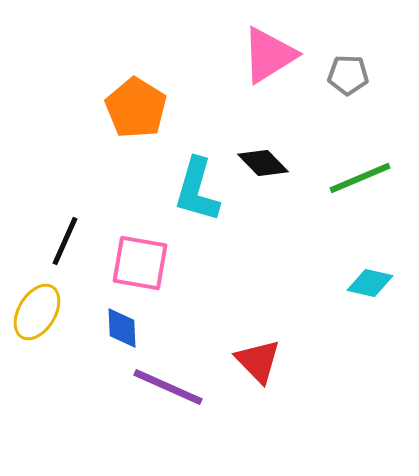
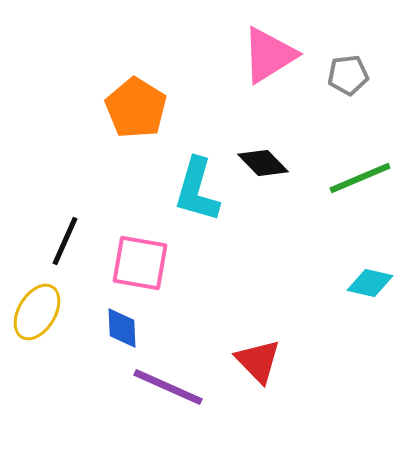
gray pentagon: rotated 9 degrees counterclockwise
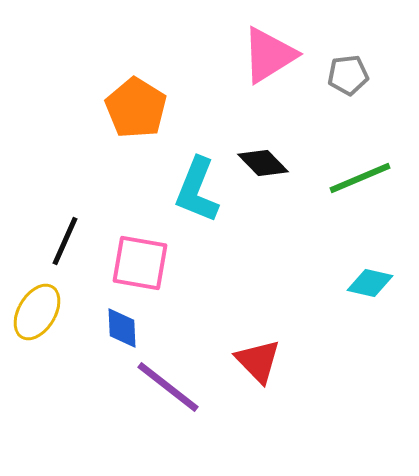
cyan L-shape: rotated 6 degrees clockwise
purple line: rotated 14 degrees clockwise
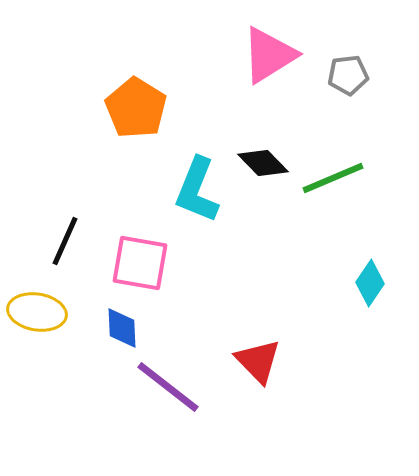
green line: moved 27 px left
cyan diamond: rotated 69 degrees counterclockwise
yellow ellipse: rotated 68 degrees clockwise
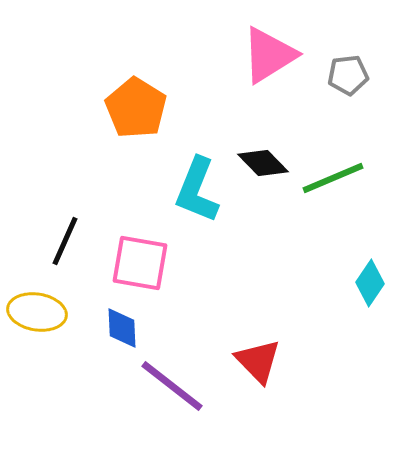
purple line: moved 4 px right, 1 px up
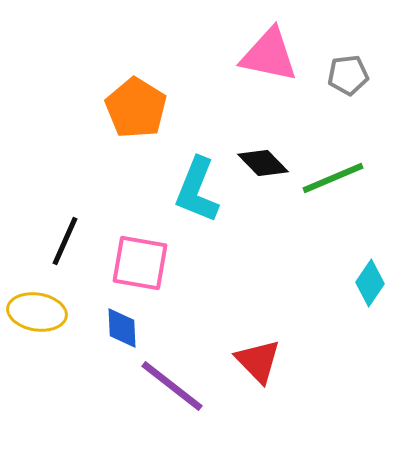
pink triangle: rotated 44 degrees clockwise
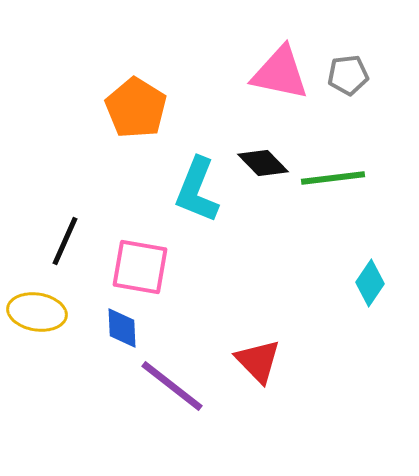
pink triangle: moved 11 px right, 18 px down
green line: rotated 16 degrees clockwise
pink square: moved 4 px down
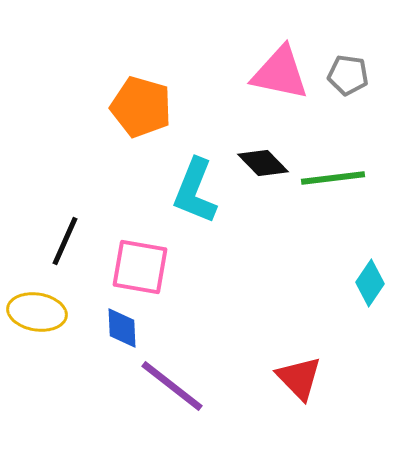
gray pentagon: rotated 15 degrees clockwise
orange pentagon: moved 5 px right, 1 px up; rotated 16 degrees counterclockwise
cyan L-shape: moved 2 px left, 1 px down
red triangle: moved 41 px right, 17 px down
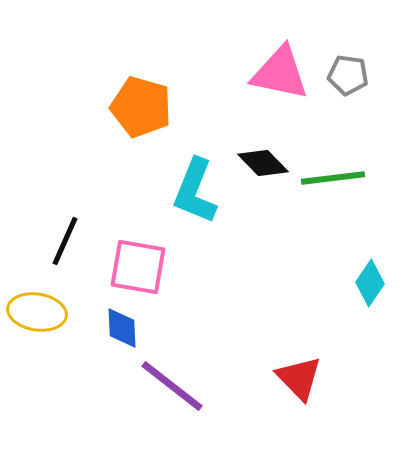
pink square: moved 2 px left
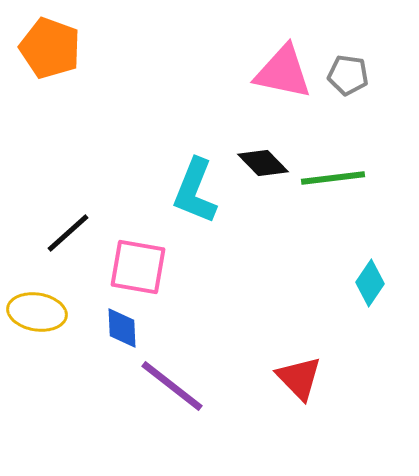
pink triangle: moved 3 px right, 1 px up
orange pentagon: moved 91 px left, 59 px up; rotated 4 degrees clockwise
black line: moved 3 px right, 8 px up; rotated 24 degrees clockwise
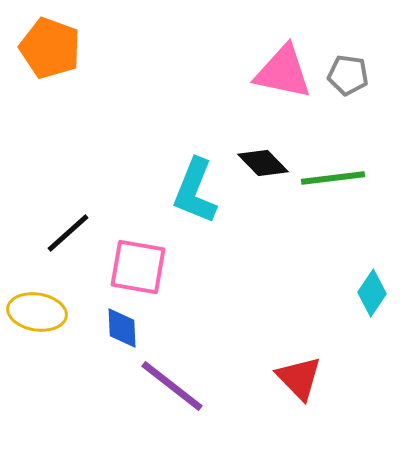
cyan diamond: moved 2 px right, 10 px down
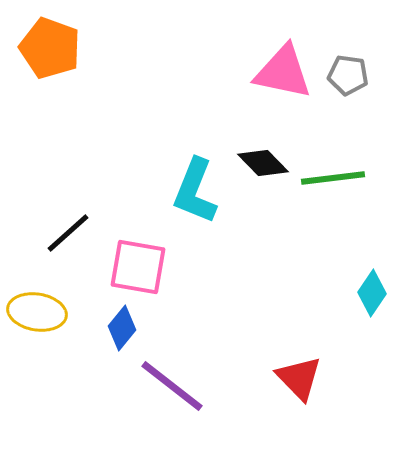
blue diamond: rotated 42 degrees clockwise
